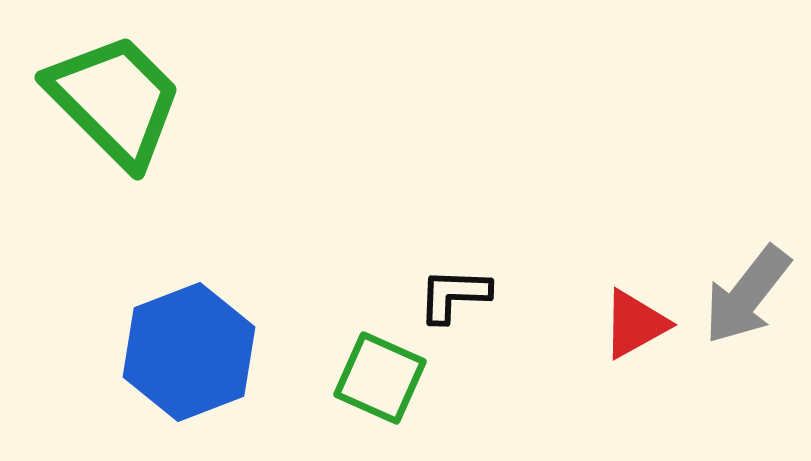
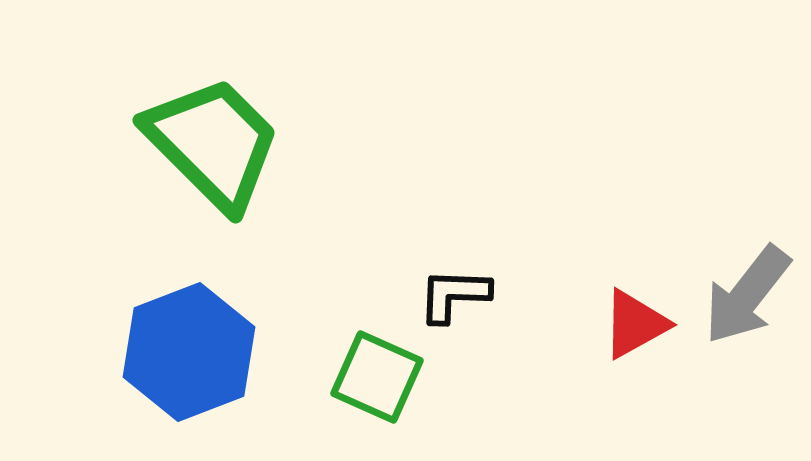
green trapezoid: moved 98 px right, 43 px down
green square: moved 3 px left, 1 px up
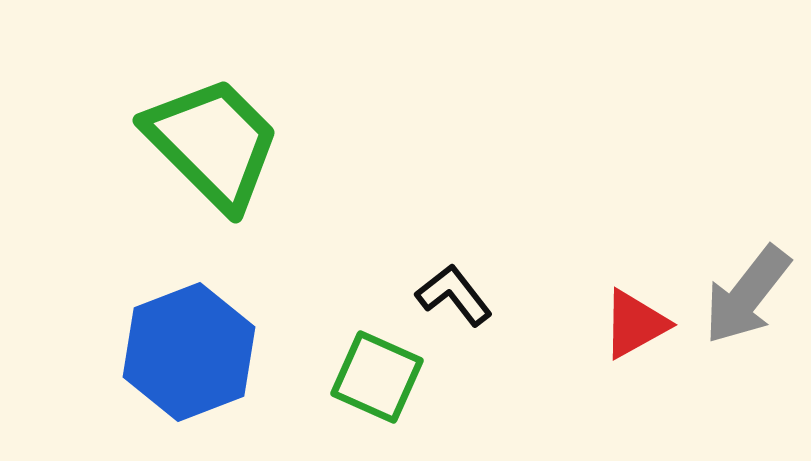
black L-shape: rotated 50 degrees clockwise
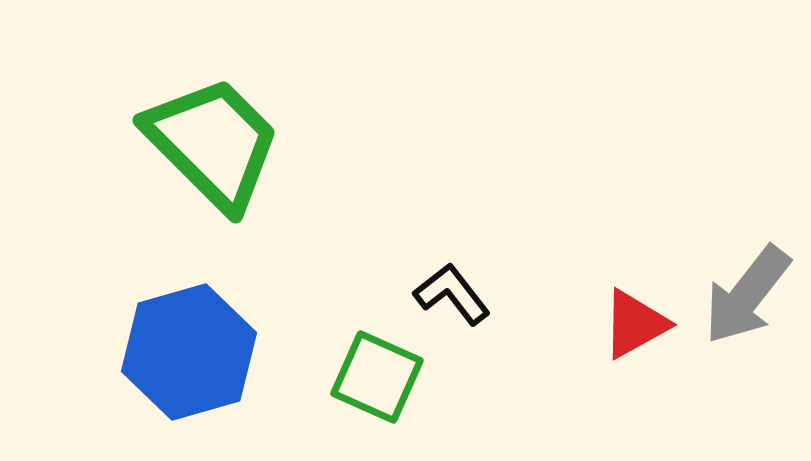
black L-shape: moved 2 px left, 1 px up
blue hexagon: rotated 5 degrees clockwise
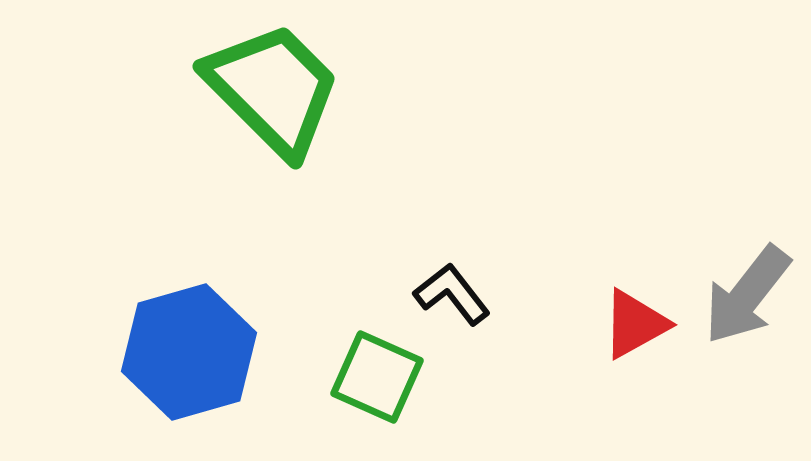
green trapezoid: moved 60 px right, 54 px up
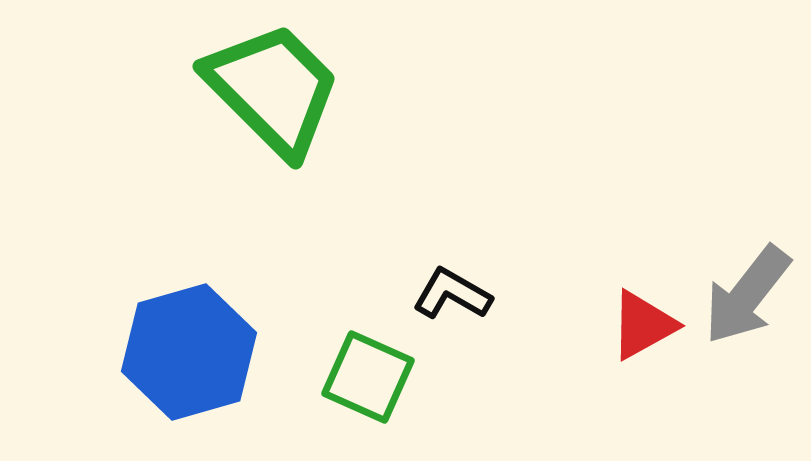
black L-shape: rotated 22 degrees counterclockwise
red triangle: moved 8 px right, 1 px down
green square: moved 9 px left
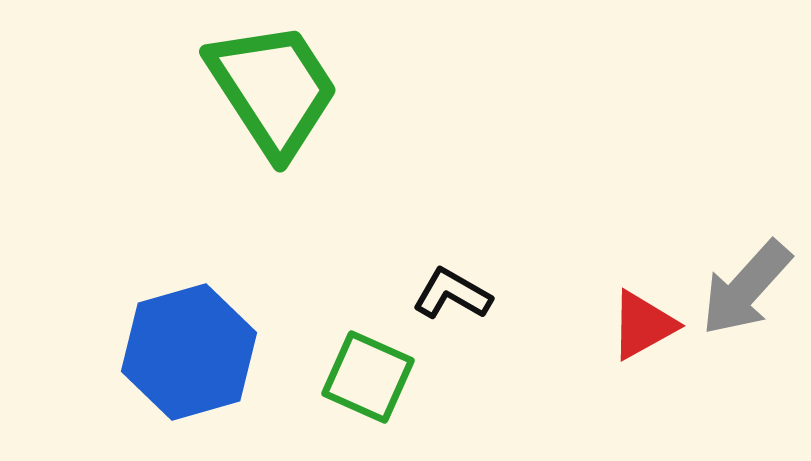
green trapezoid: rotated 12 degrees clockwise
gray arrow: moved 1 px left, 7 px up; rotated 4 degrees clockwise
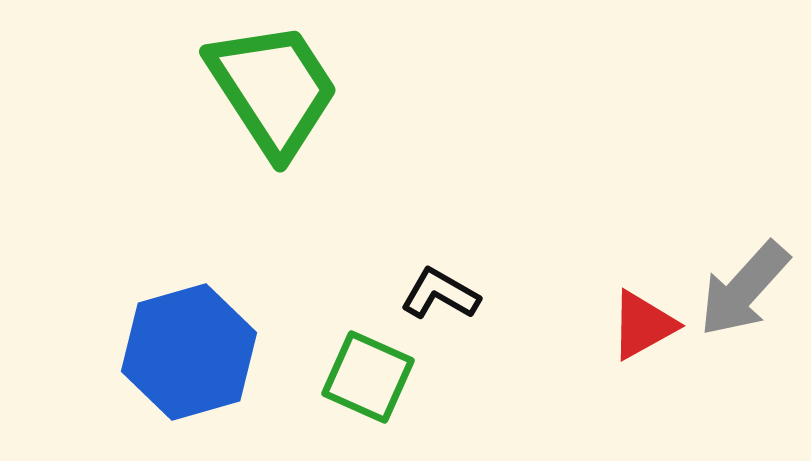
gray arrow: moved 2 px left, 1 px down
black L-shape: moved 12 px left
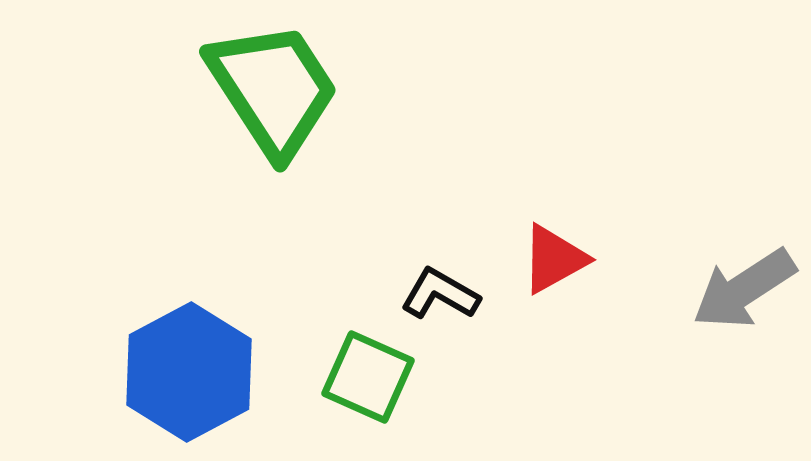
gray arrow: rotated 15 degrees clockwise
red triangle: moved 89 px left, 66 px up
blue hexagon: moved 20 px down; rotated 12 degrees counterclockwise
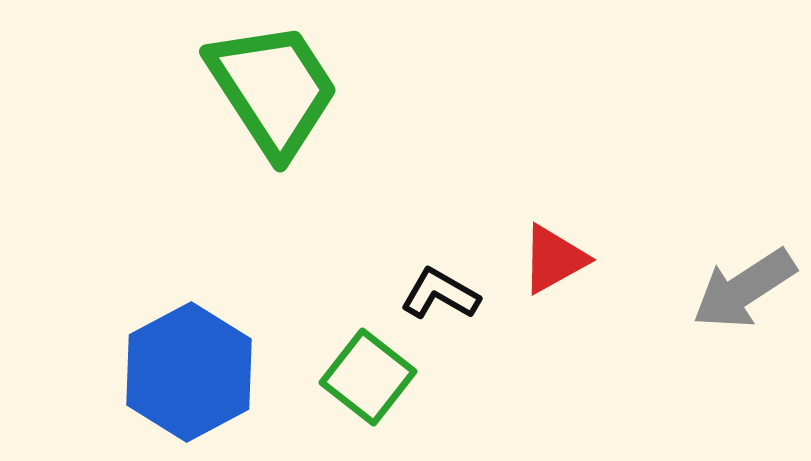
green square: rotated 14 degrees clockwise
